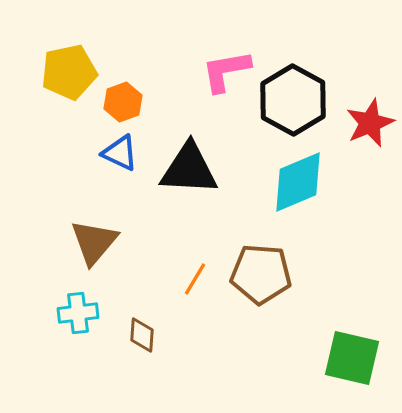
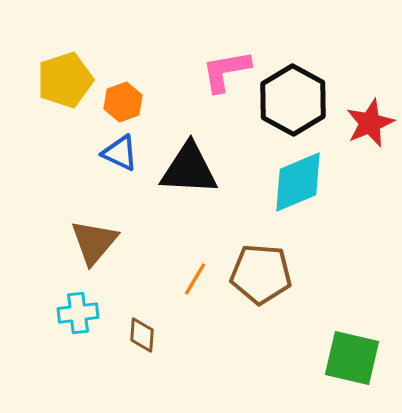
yellow pentagon: moved 4 px left, 8 px down; rotated 6 degrees counterclockwise
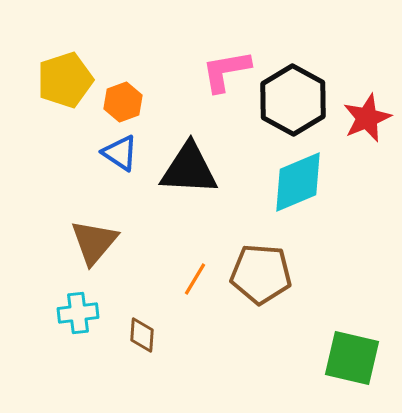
red star: moved 3 px left, 5 px up
blue triangle: rotated 9 degrees clockwise
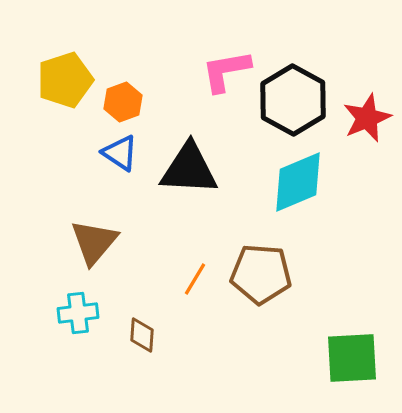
green square: rotated 16 degrees counterclockwise
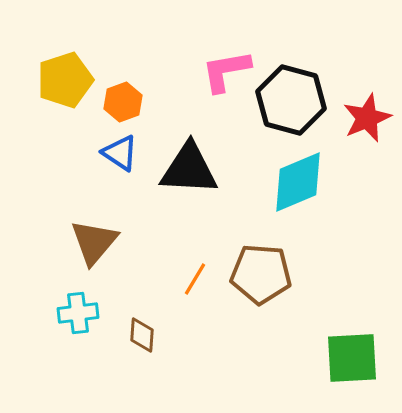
black hexagon: moved 2 px left; rotated 14 degrees counterclockwise
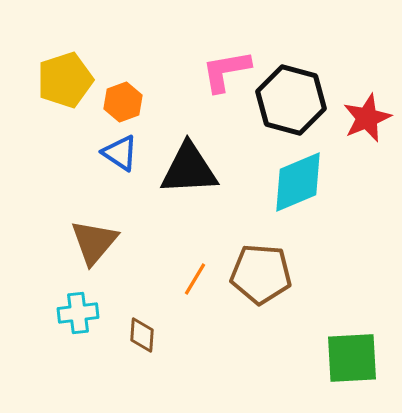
black triangle: rotated 6 degrees counterclockwise
